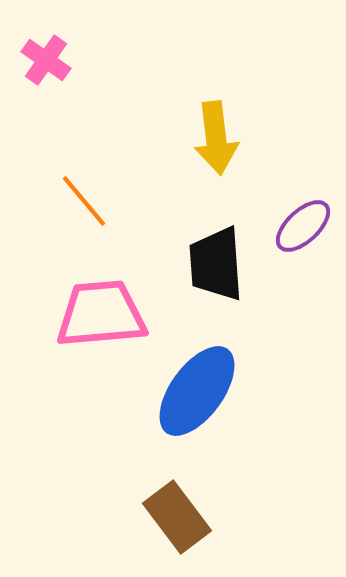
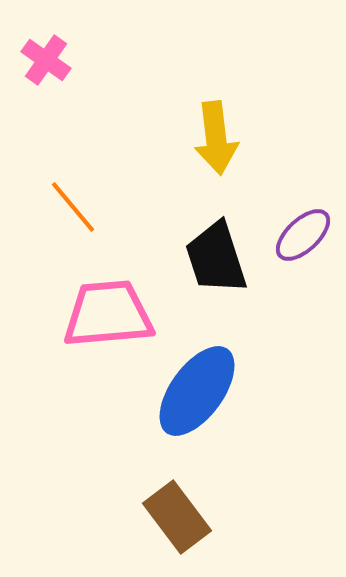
orange line: moved 11 px left, 6 px down
purple ellipse: moved 9 px down
black trapezoid: moved 6 px up; rotated 14 degrees counterclockwise
pink trapezoid: moved 7 px right
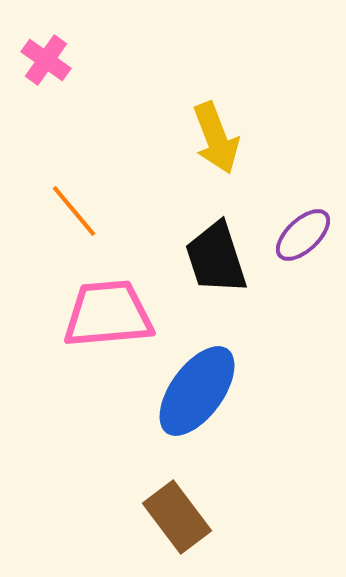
yellow arrow: rotated 14 degrees counterclockwise
orange line: moved 1 px right, 4 px down
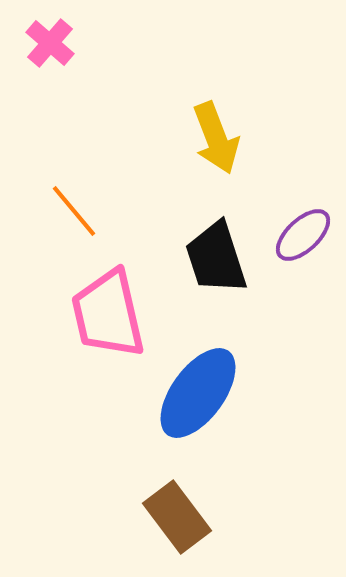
pink cross: moved 4 px right, 17 px up; rotated 6 degrees clockwise
pink trapezoid: rotated 98 degrees counterclockwise
blue ellipse: moved 1 px right, 2 px down
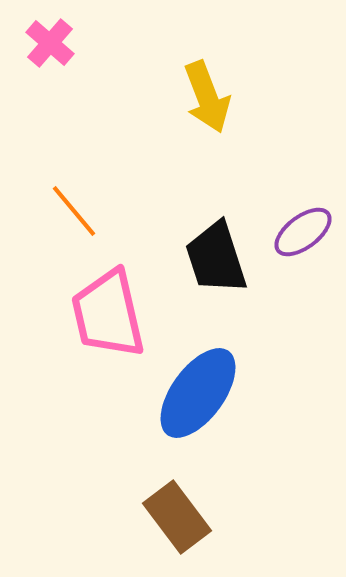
yellow arrow: moved 9 px left, 41 px up
purple ellipse: moved 3 px up; rotated 6 degrees clockwise
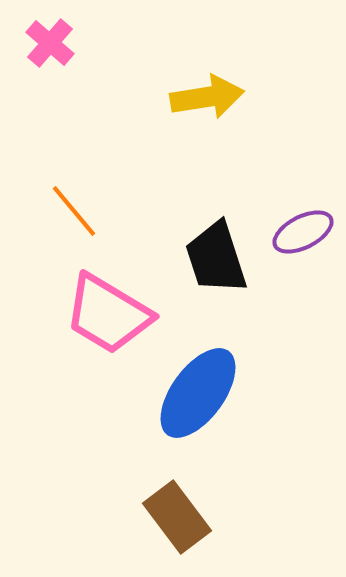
yellow arrow: rotated 78 degrees counterclockwise
purple ellipse: rotated 10 degrees clockwise
pink trapezoid: rotated 46 degrees counterclockwise
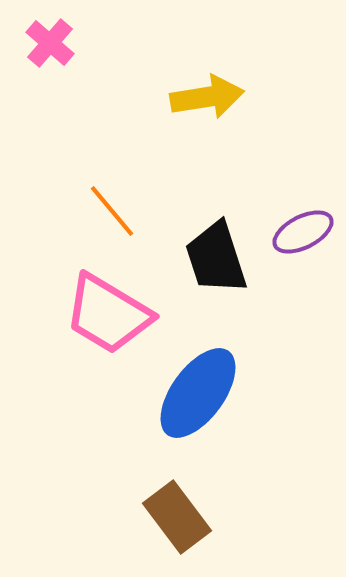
orange line: moved 38 px right
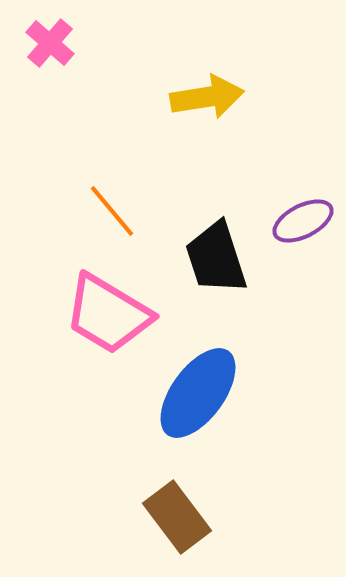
purple ellipse: moved 11 px up
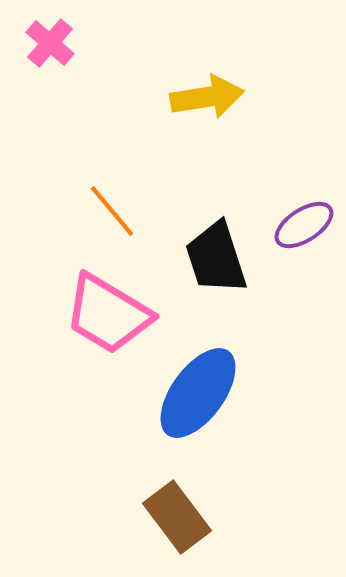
purple ellipse: moved 1 px right, 4 px down; rotated 6 degrees counterclockwise
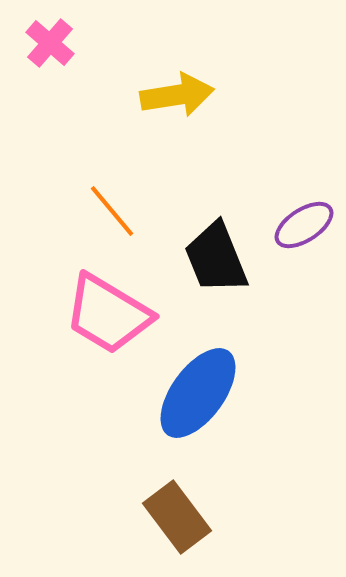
yellow arrow: moved 30 px left, 2 px up
black trapezoid: rotated 4 degrees counterclockwise
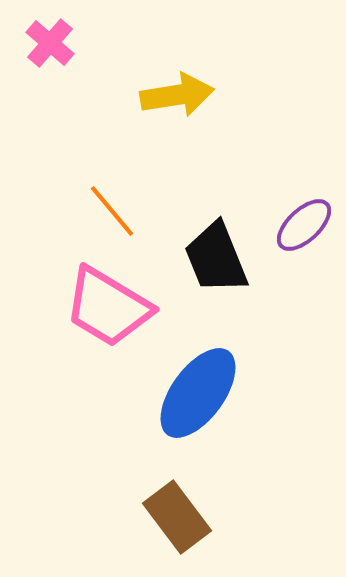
purple ellipse: rotated 10 degrees counterclockwise
pink trapezoid: moved 7 px up
